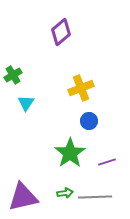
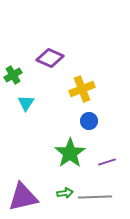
purple diamond: moved 11 px left, 26 px down; rotated 64 degrees clockwise
yellow cross: moved 1 px right, 1 px down
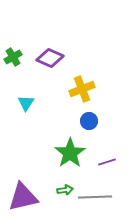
green cross: moved 18 px up
green arrow: moved 3 px up
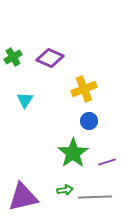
yellow cross: moved 2 px right
cyan triangle: moved 1 px left, 3 px up
green star: moved 3 px right
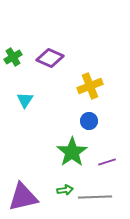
yellow cross: moved 6 px right, 3 px up
green star: moved 1 px left, 1 px up
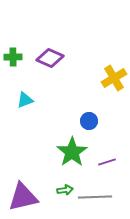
green cross: rotated 30 degrees clockwise
yellow cross: moved 24 px right, 8 px up; rotated 10 degrees counterclockwise
cyan triangle: rotated 36 degrees clockwise
